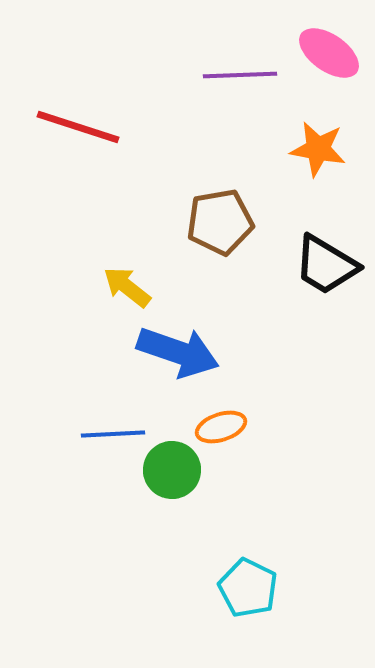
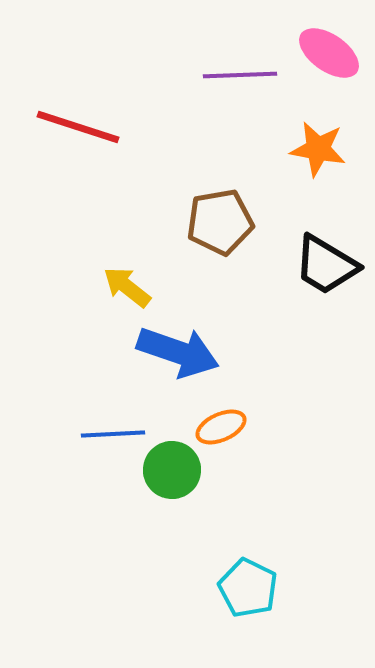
orange ellipse: rotated 6 degrees counterclockwise
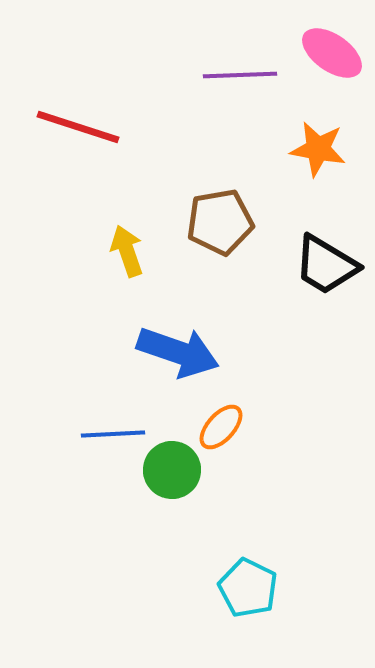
pink ellipse: moved 3 px right
yellow arrow: moved 36 px up; rotated 33 degrees clockwise
orange ellipse: rotated 24 degrees counterclockwise
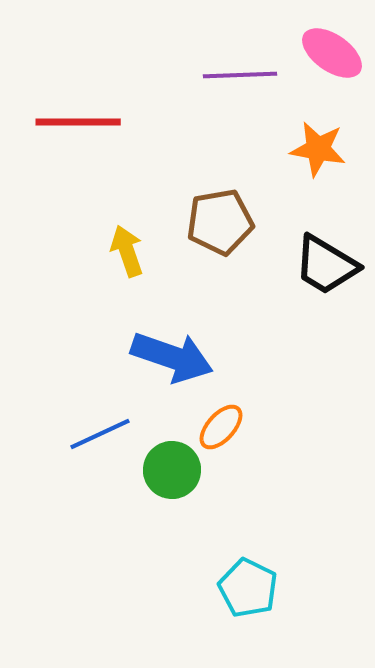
red line: moved 5 px up; rotated 18 degrees counterclockwise
blue arrow: moved 6 px left, 5 px down
blue line: moved 13 px left; rotated 22 degrees counterclockwise
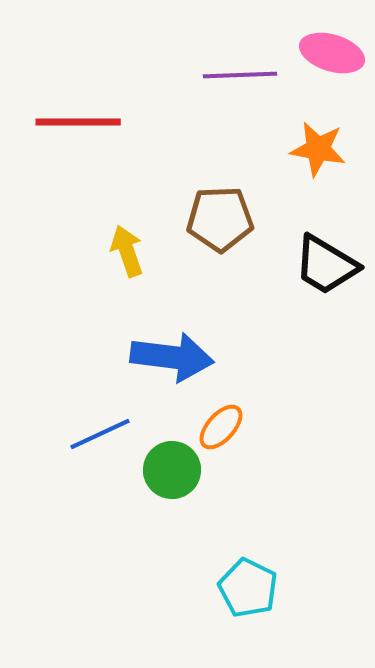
pink ellipse: rotated 18 degrees counterclockwise
brown pentagon: moved 3 px up; rotated 8 degrees clockwise
blue arrow: rotated 12 degrees counterclockwise
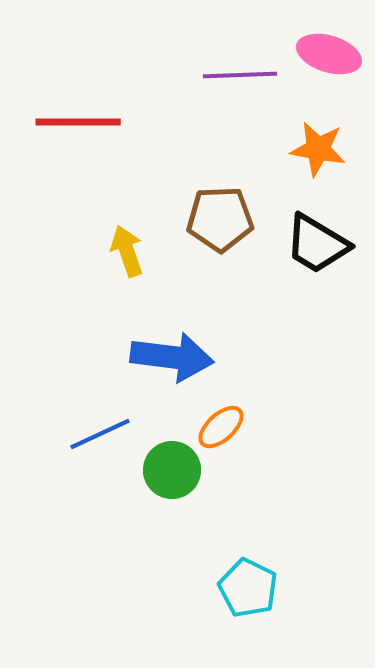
pink ellipse: moved 3 px left, 1 px down
black trapezoid: moved 9 px left, 21 px up
orange ellipse: rotated 6 degrees clockwise
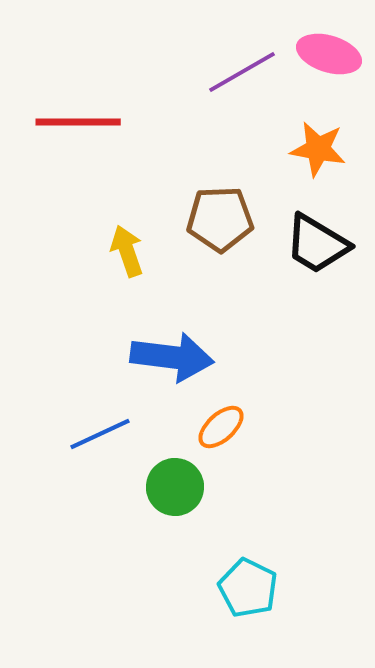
purple line: moved 2 px right, 3 px up; rotated 28 degrees counterclockwise
green circle: moved 3 px right, 17 px down
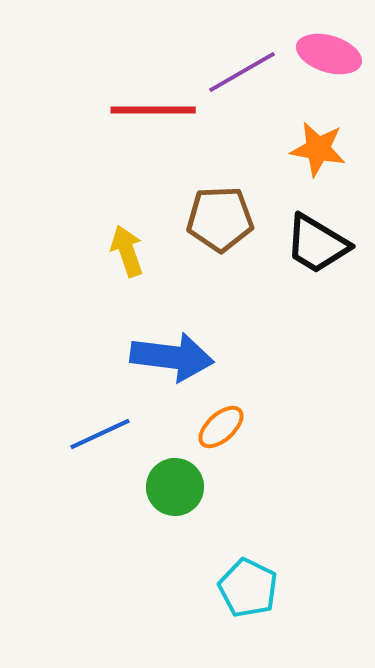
red line: moved 75 px right, 12 px up
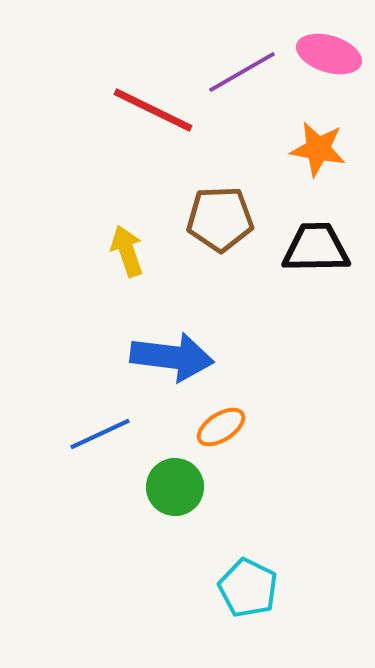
red line: rotated 26 degrees clockwise
black trapezoid: moved 1 px left, 4 px down; rotated 148 degrees clockwise
orange ellipse: rotated 9 degrees clockwise
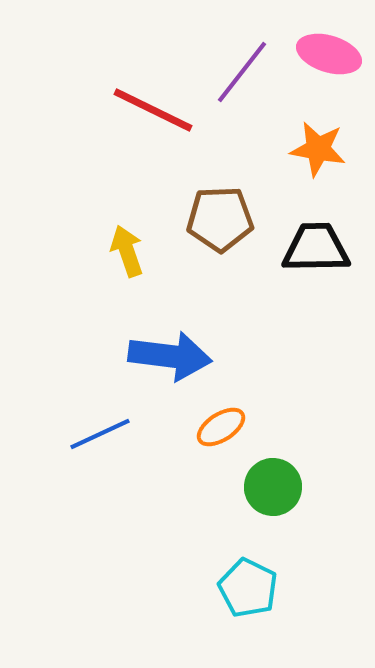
purple line: rotated 22 degrees counterclockwise
blue arrow: moved 2 px left, 1 px up
green circle: moved 98 px right
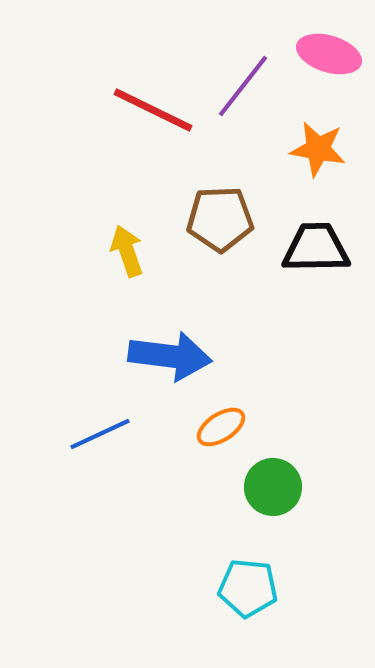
purple line: moved 1 px right, 14 px down
cyan pentagon: rotated 20 degrees counterclockwise
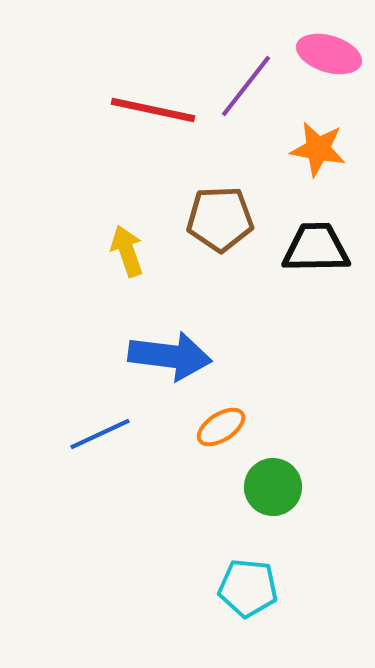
purple line: moved 3 px right
red line: rotated 14 degrees counterclockwise
